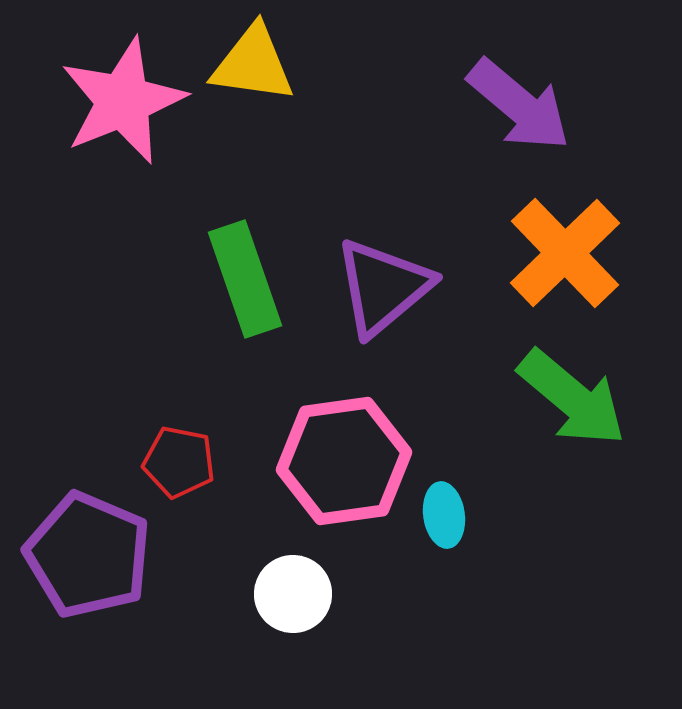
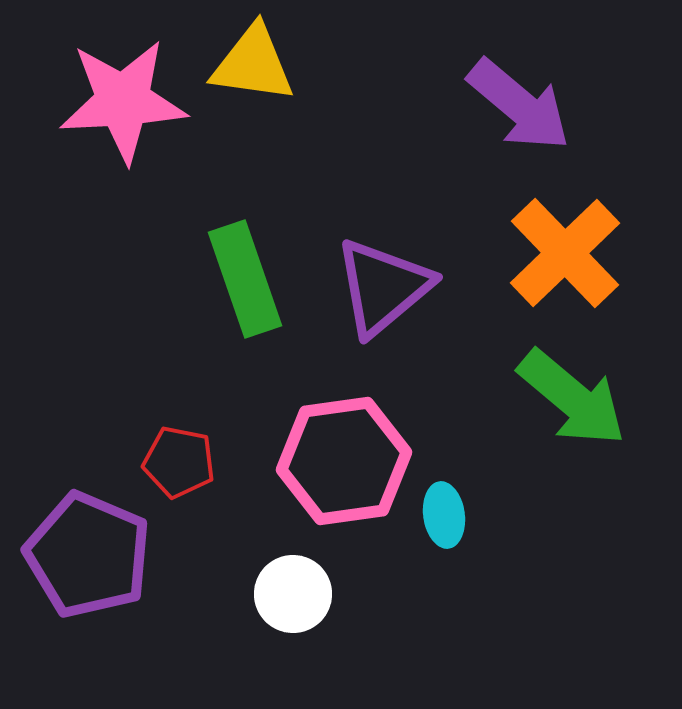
pink star: rotated 19 degrees clockwise
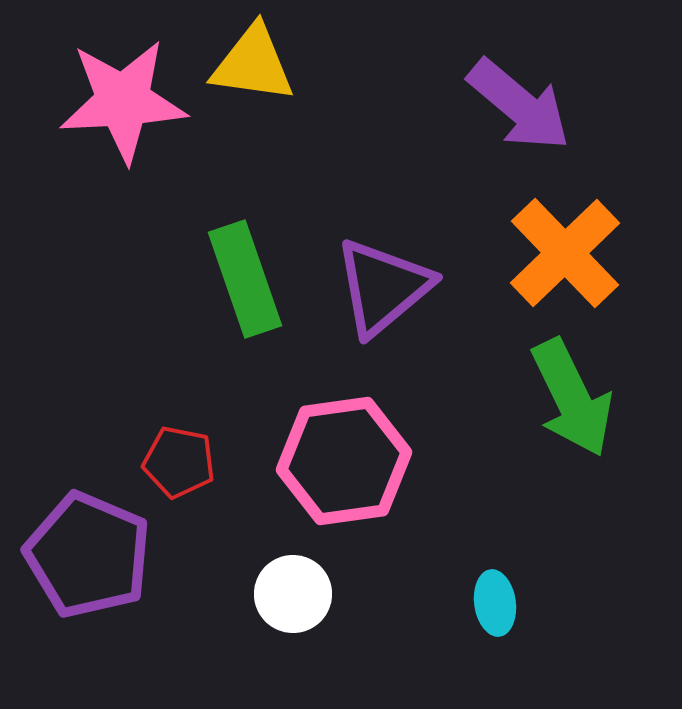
green arrow: rotated 24 degrees clockwise
cyan ellipse: moved 51 px right, 88 px down
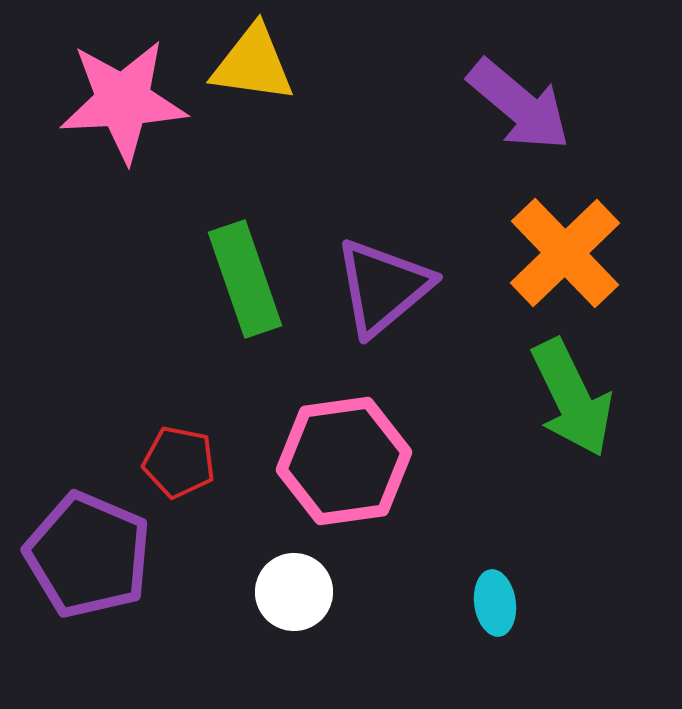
white circle: moved 1 px right, 2 px up
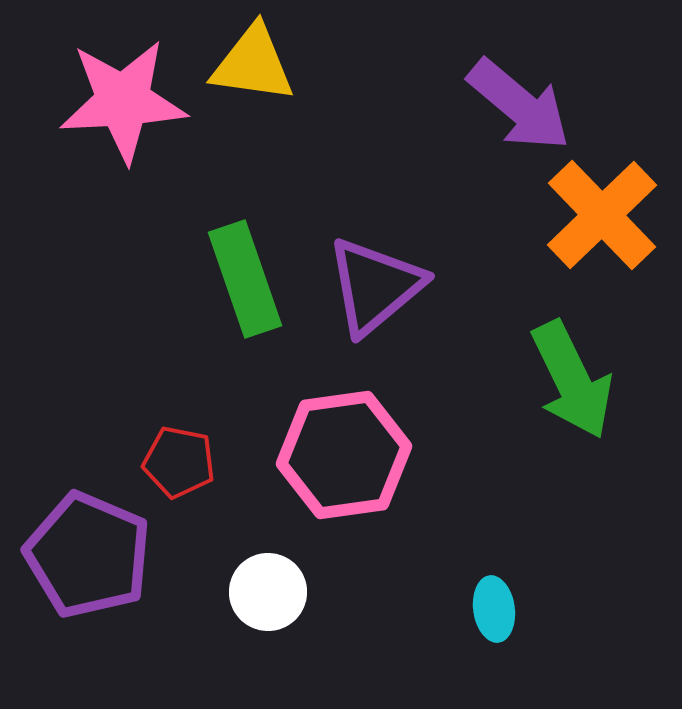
orange cross: moved 37 px right, 38 px up
purple triangle: moved 8 px left, 1 px up
green arrow: moved 18 px up
pink hexagon: moved 6 px up
white circle: moved 26 px left
cyan ellipse: moved 1 px left, 6 px down
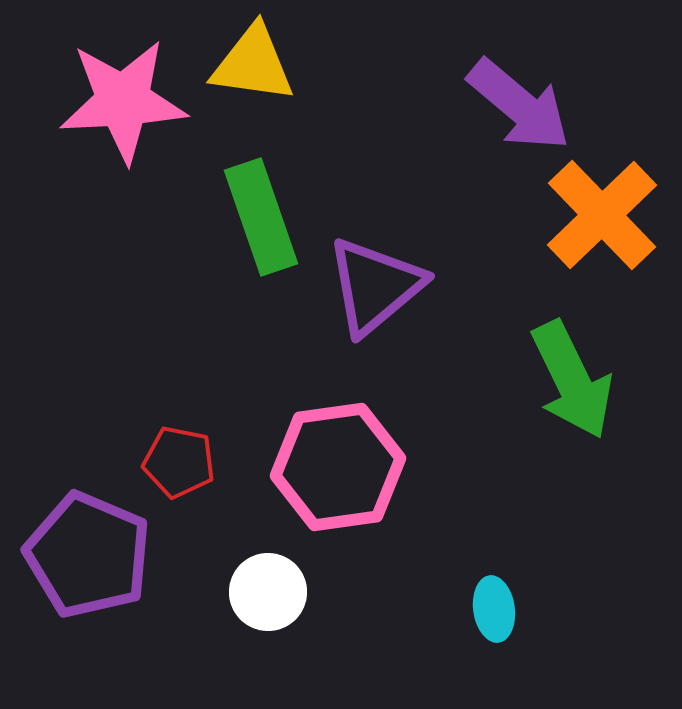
green rectangle: moved 16 px right, 62 px up
pink hexagon: moved 6 px left, 12 px down
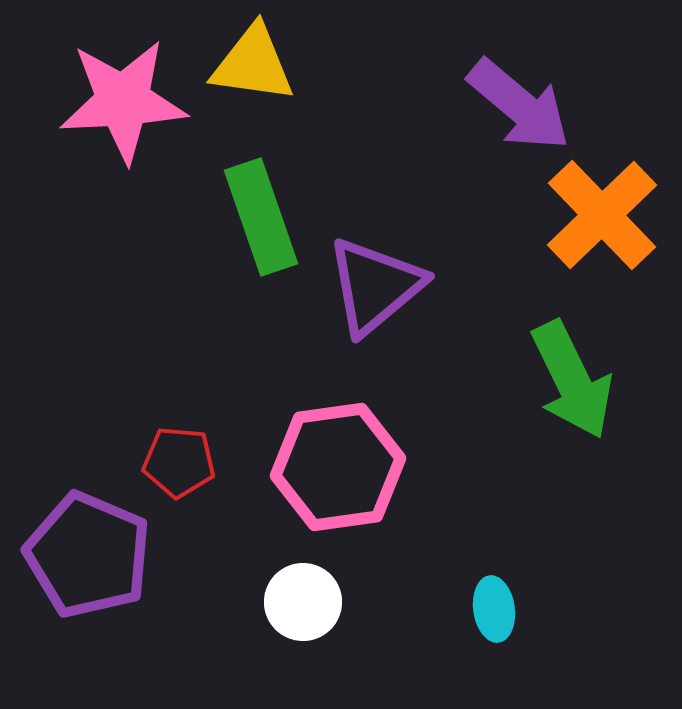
red pentagon: rotated 6 degrees counterclockwise
white circle: moved 35 px right, 10 px down
